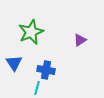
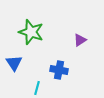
green star: rotated 30 degrees counterclockwise
blue cross: moved 13 px right
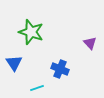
purple triangle: moved 10 px right, 3 px down; rotated 40 degrees counterclockwise
blue cross: moved 1 px right, 1 px up; rotated 12 degrees clockwise
cyan line: rotated 56 degrees clockwise
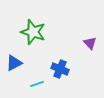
green star: moved 2 px right
blue triangle: rotated 36 degrees clockwise
cyan line: moved 4 px up
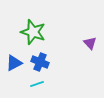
blue cross: moved 20 px left, 7 px up
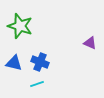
green star: moved 13 px left, 6 px up
purple triangle: rotated 24 degrees counterclockwise
blue triangle: rotated 42 degrees clockwise
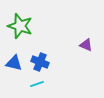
purple triangle: moved 4 px left, 2 px down
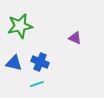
green star: rotated 30 degrees counterclockwise
purple triangle: moved 11 px left, 7 px up
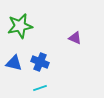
cyan line: moved 3 px right, 4 px down
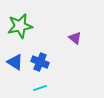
purple triangle: rotated 16 degrees clockwise
blue triangle: moved 1 px right, 1 px up; rotated 18 degrees clockwise
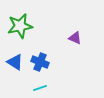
purple triangle: rotated 16 degrees counterclockwise
